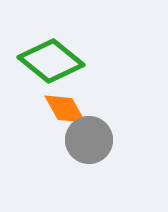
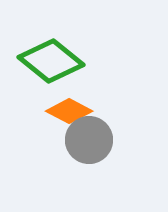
orange diamond: moved 4 px right, 2 px down; rotated 33 degrees counterclockwise
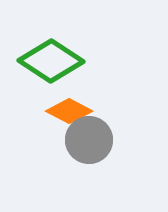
green diamond: rotated 6 degrees counterclockwise
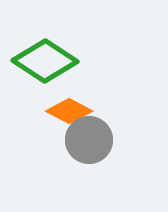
green diamond: moved 6 px left
